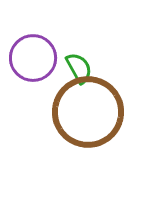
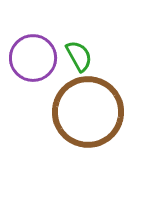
green semicircle: moved 12 px up
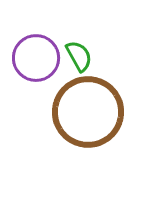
purple circle: moved 3 px right
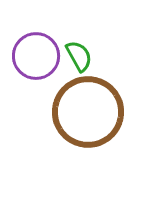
purple circle: moved 2 px up
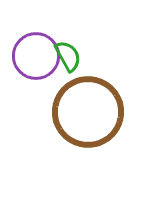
green semicircle: moved 11 px left
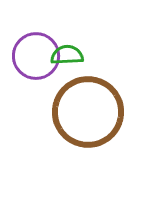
green semicircle: moved 1 px left, 1 px up; rotated 64 degrees counterclockwise
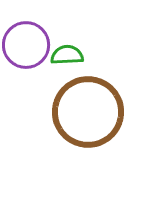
purple circle: moved 10 px left, 11 px up
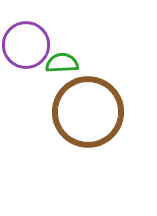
green semicircle: moved 5 px left, 8 px down
